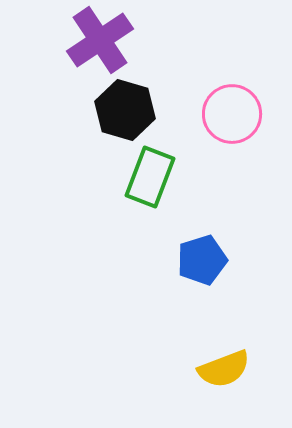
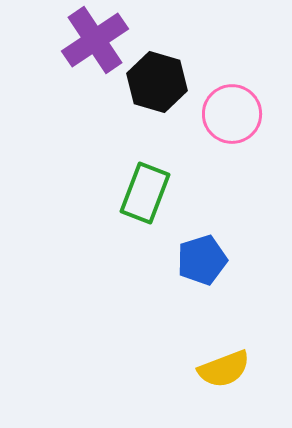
purple cross: moved 5 px left
black hexagon: moved 32 px right, 28 px up
green rectangle: moved 5 px left, 16 px down
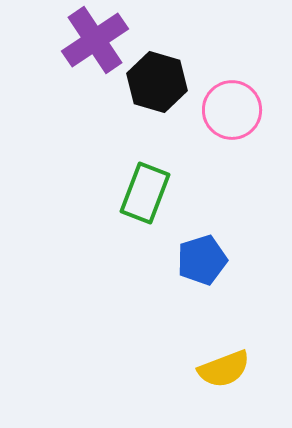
pink circle: moved 4 px up
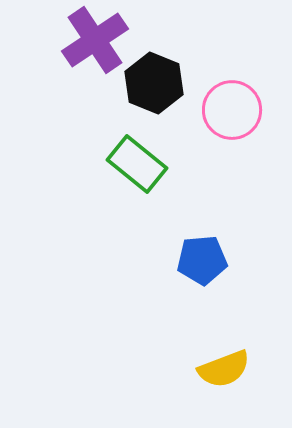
black hexagon: moved 3 px left, 1 px down; rotated 6 degrees clockwise
green rectangle: moved 8 px left, 29 px up; rotated 72 degrees counterclockwise
blue pentagon: rotated 12 degrees clockwise
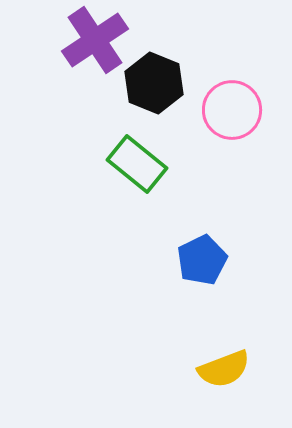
blue pentagon: rotated 21 degrees counterclockwise
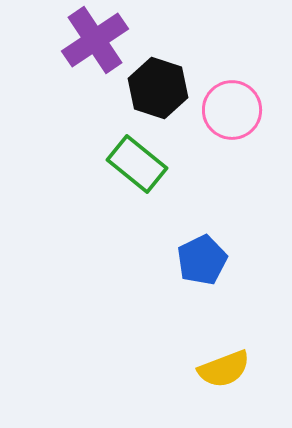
black hexagon: moved 4 px right, 5 px down; rotated 4 degrees counterclockwise
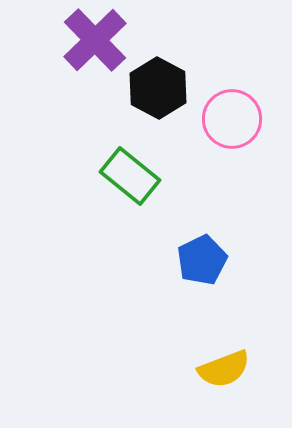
purple cross: rotated 10 degrees counterclockwise
black hexagon: rotated 10 degrees clockwise
pink circle: moved 9 px down
green rectangle: moved 7 px left, 12 px down
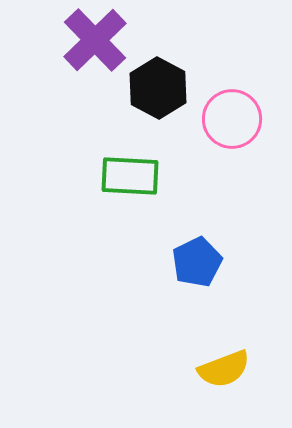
green rectangle: rotated 36 degrees counterclockwise
blue pentagon: moved 5 px left, 2 px down
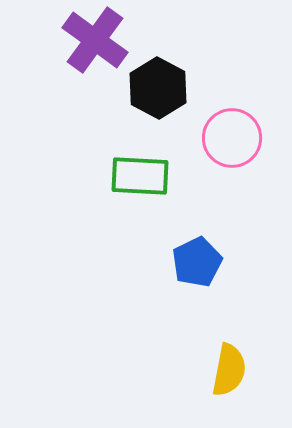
purple cross: rotated 10 degrees counterclockwise
pink circle: moved 19 px down
green rectangle: moved 10 px right
yellow semicircle: moved 5 px right, 1 px down; rotated 58 degrees counterclockwise
